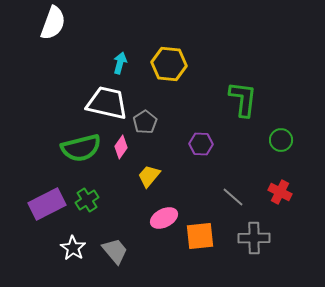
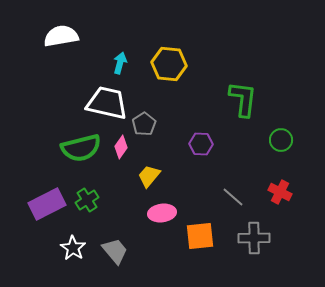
white semicircle: moved 8 px right, 13 px down; rotated 120 degrees counterclockwise
gray pentagon: moved 1 px left, 2 px down
pink ellipse: moved 2 px left, 5 px up; rotated 20 degrees clockwise
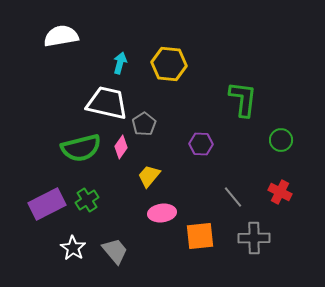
gray line: rotated 10 degrees clockwise
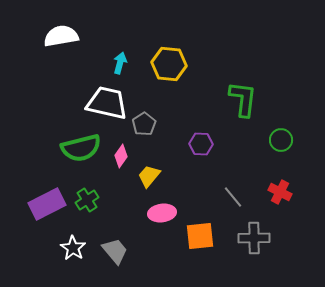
pink diamond: moved 9 px down
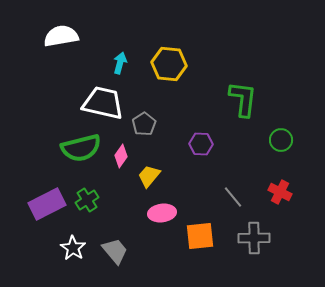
white trapezoid: moved 4 px left
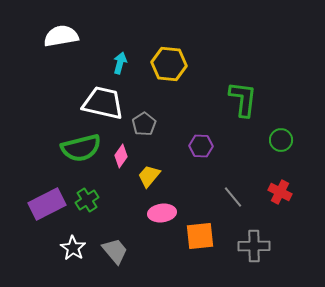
purple hexagon: moved 2 px down
gray cross: moved 8 px down
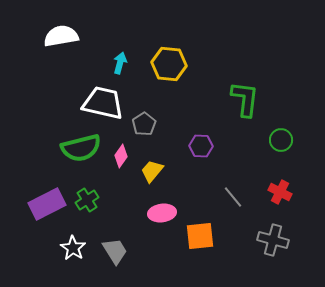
green L-shape: moved 2 px right
yellow trapezoid: moved 3 px right, 5 px up
gray cross: moved 19 px right, 6 px up; rotated 16 degrees clockwise
gray trapezoid: rotated 8 degrees clockwise
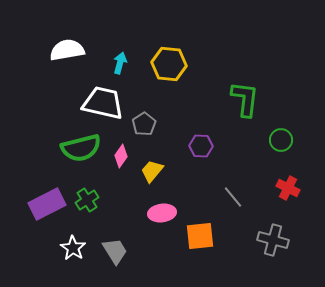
white semicircle: moved 6 px right, 14 px down
red cross: moved 8 px right, 4 px up
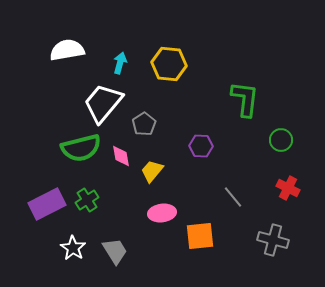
white trapezoid: rotated 63 degrees counterclockwise
pink diamond: rotated 45 degrees counterclockwise
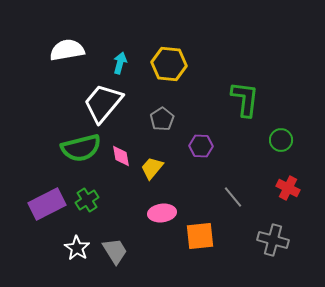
gray pentagon: moved 18 px right, 5 px up
yellow trapezoid: moved 3 px up
white star: moved 4 px right
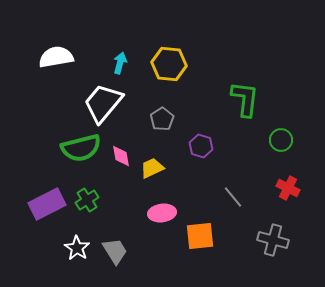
white semicircle: moved 11 px left, 7 px down
purple hexagon: rotated 15 degrees clockwise
yellow trapezoid: rotated 25 degrees clockwise
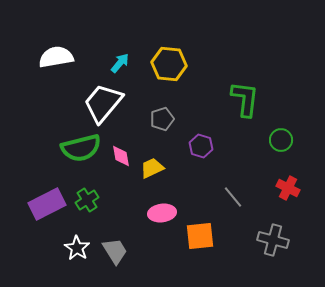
cyan arrow: rotated 25 degrees clockwise
gray pentagon: rotated 15 degrees clockwise
